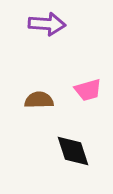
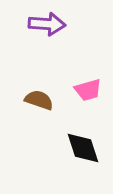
brown semicircle: rotated 20 degrees clockwise
black diamond: moved 10 px right, 3 px up
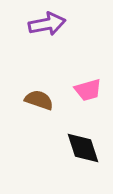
purple arrow: rotated 15 degrees counterclockwise
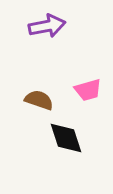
purple arrow: moved 2 px down
black diamond: moved 17 px left, 10 px up
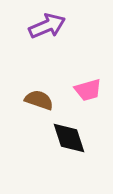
purple arrow: rotated 12 degrees counterclockwise
black diamond: moved 3 px right
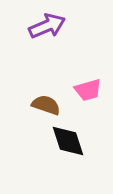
brown semicircle: moved 7 px right, 5 px down
black diamond: moved 1 px left, 3 px down
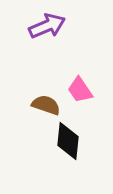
pink trapezoid: moved 8 px left; rotated 72 degrees clockwise
black diamond: rotated 24 degrees clockwise
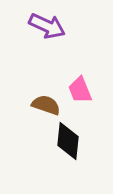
purple arrow: rotated 48 degrees clockwise
pink trapezoid: rotated 12 degrees clockwise
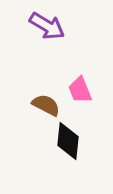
purple arrow: rotated 6 degrees clockwise
brown semicircle: rotated 8 degrees clockwise
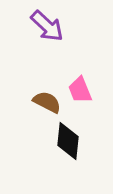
purple arrow: rotated 12 degrees clockwise
brown semicircle: moved 1 px right, 3 px up
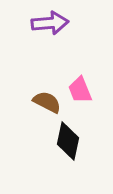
purple arrow: moved 3 px right, 3 px up; rotated 48 degrees counterclockwise
black diamond: rotated 6 degrees clockwise
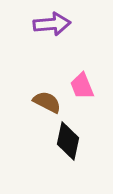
purple arrow: moved 2 px right, 1 px down
pink trapezoid: moved 2 px right, 4 px up
